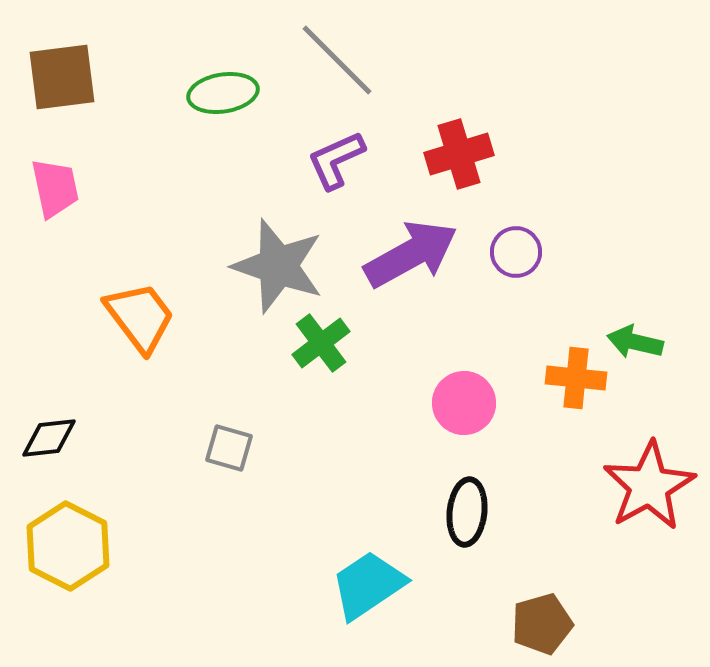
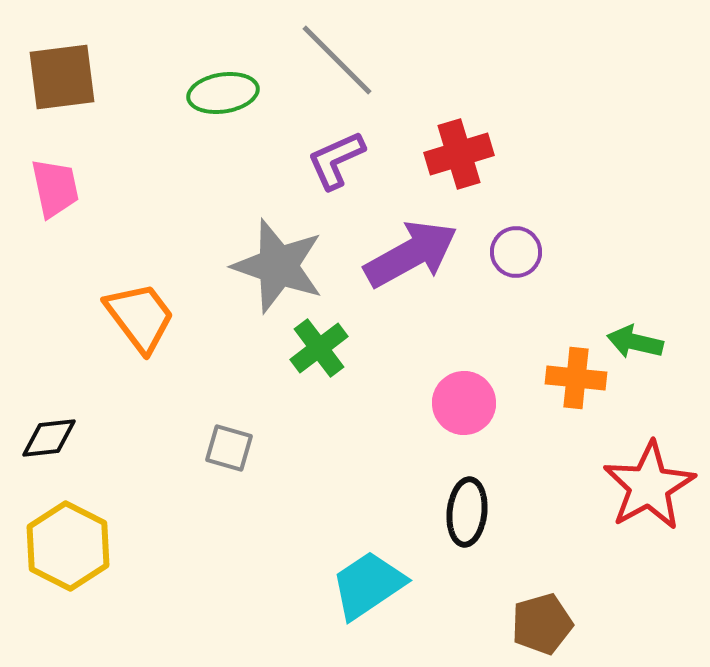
green cross: moved 2 px left, 5 px down
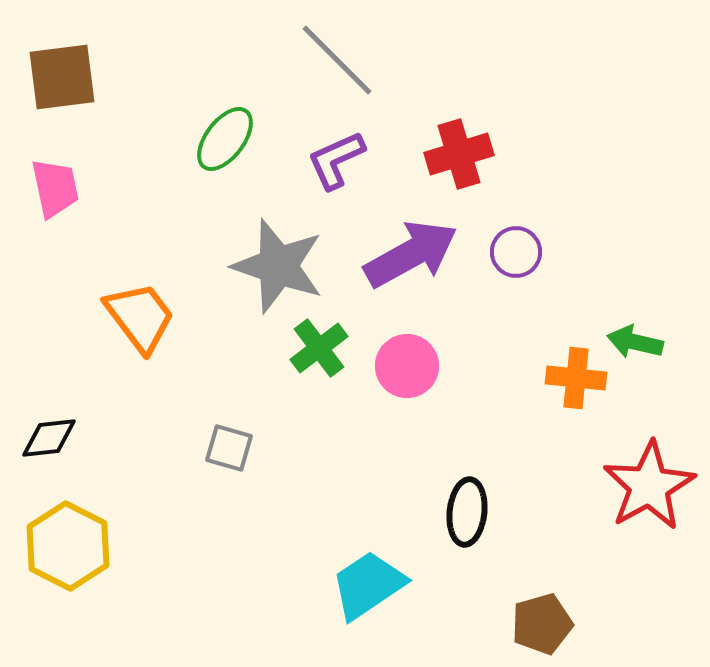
green ellipse: moved 2 px right, 46 px down; rotated 44 degrees counterclockwise
pink circle: moved 57 px left, 37 px up
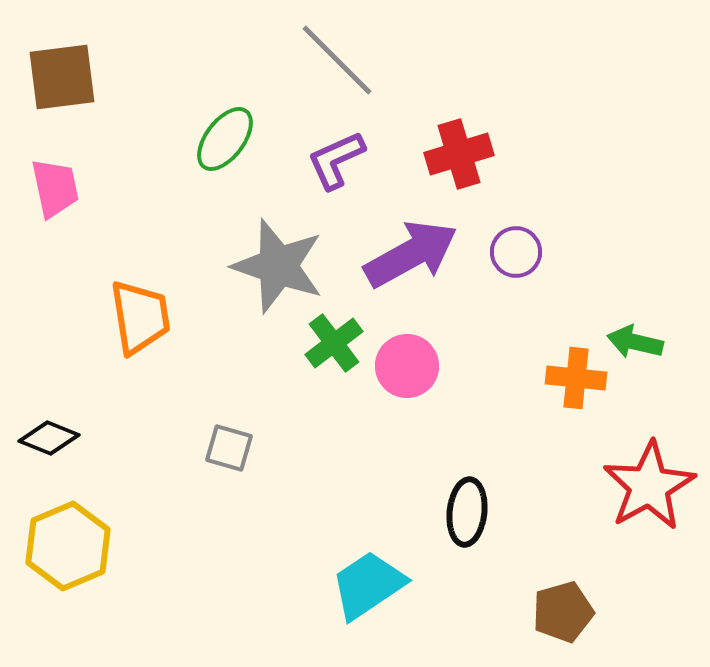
orange trapezoid: rotated 28 degrees clockwise
green cross: moved 15 px right, 5 px up
black diamond: rotated 28 degrees clockwise
yellow hexagon: rotated 10 degrees clockwise
brown pentagon: moved 21 px right, 12 px up
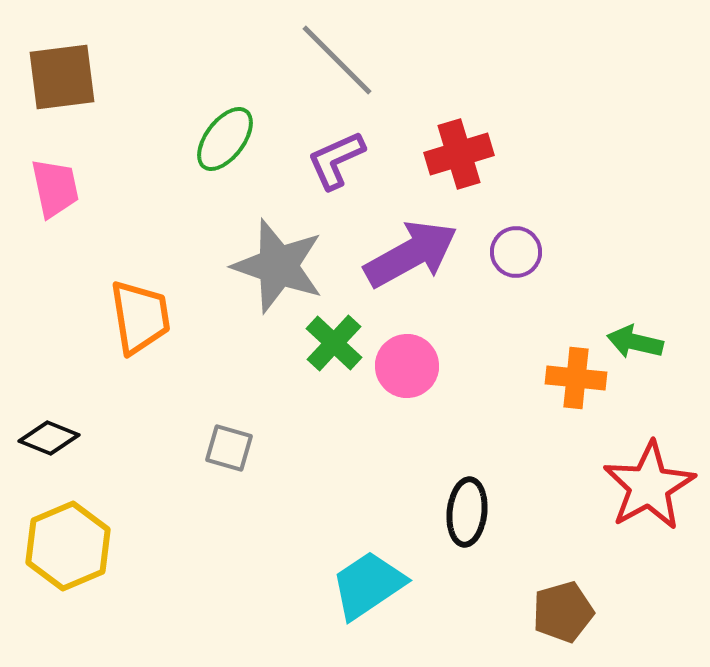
green cross: rotated 10 degrees counterclockwise
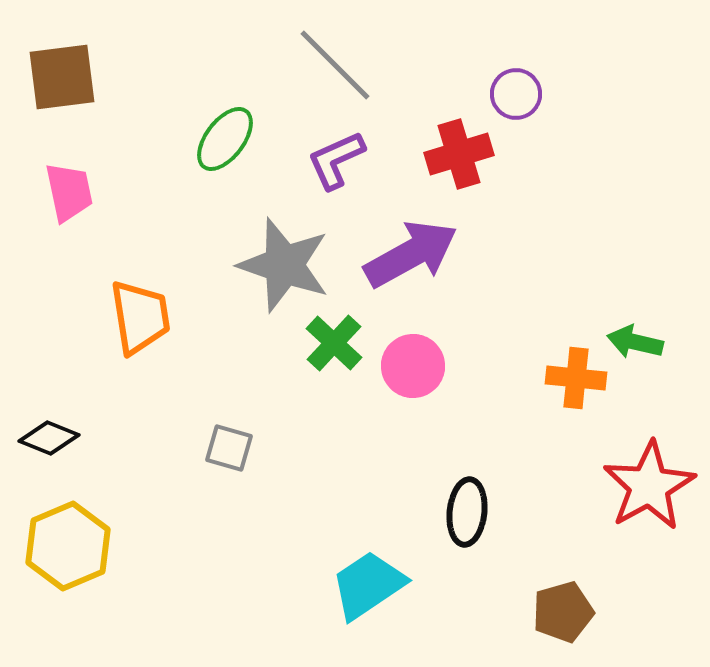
gray line: moved 2 px left, 5 px down
pink trapezoid: moved 14 px right, 4 px down
purple circle: moved 158 px up
gray star: moved 6 px right, 1 px up
pink circle: moved 6 px right
